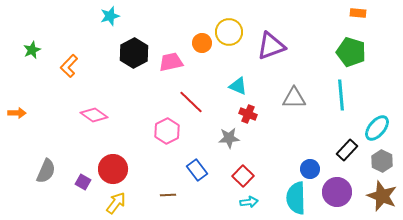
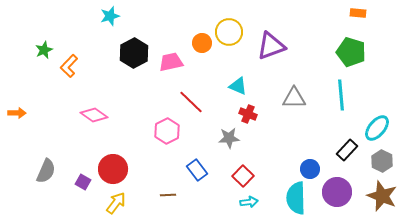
green star: moved 12 px right
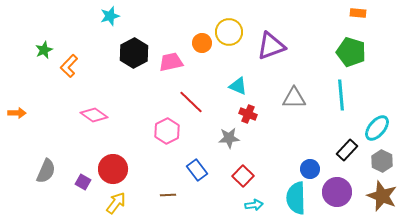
cyan arrow: moved 5 px right, 3 px down
